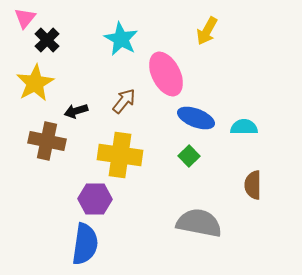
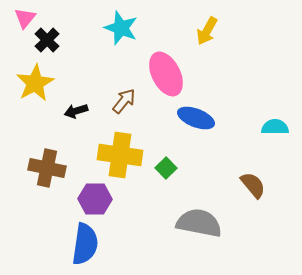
cyan star: moved 11 px up; rotated 8 degrees counterclockwise
cyan semicircle: moved 31 px right
brown cross: moved 27 px down
green square: moved 23 px left, 12 px down
brown semicircle: rotated 140 degrees clockwise
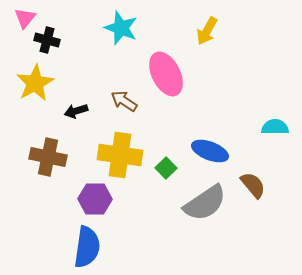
black cross: rotated 30 degrees counterclockwise
brown arrow: rotated 96 degrees counterclockwise
blue ellipse: moved 14 px right, 33 px down
brown cross: moved 1 px right, 11 px up
gray semicircle: moved 6 px right, 20 px up; rotated 135 degrees clockwise
blue semicircle: moved 2 px right, 3 px down
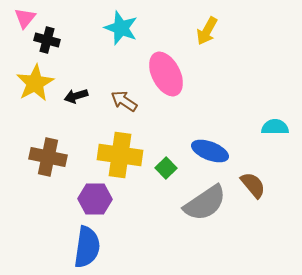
black arrow: moved 15 px up
